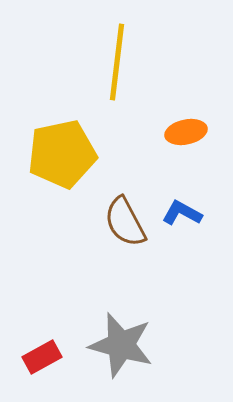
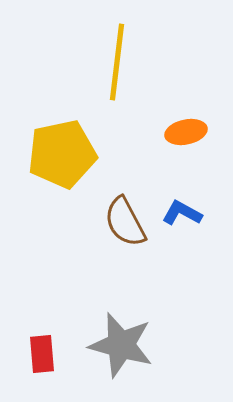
red rectangle: moved 3 px up; rotated 66 degrees counterclockwise
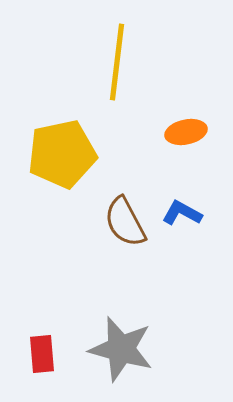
gray star: moved 4 px down
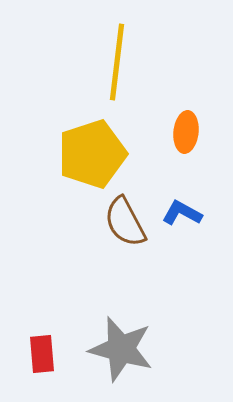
orange ellipse: rotated 72 degrees counterclockwise
yellow pentagon: moved 30 px right; rotated 6 degrees counterclockwise
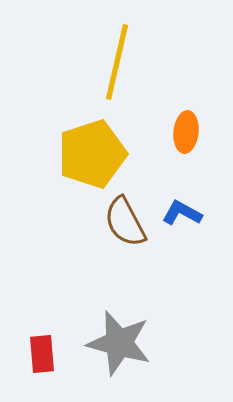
yellow line: rotated 6 degrees clockwise
gray star: moved 2 px left, 6 px up
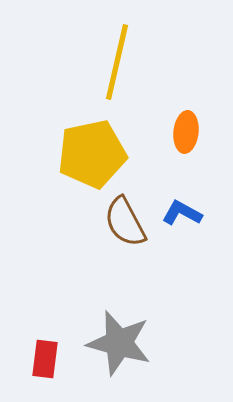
yellow pentagon: rotated 6 degrees clockwise
red rectangle: moved 3 px right, 5 px down; rotated 12 degrees clockwise
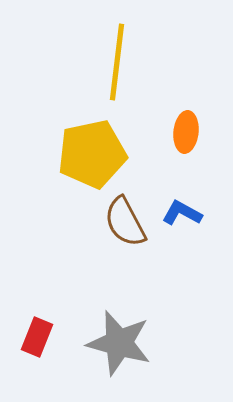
yellow line: rotated 6 degrees counterclockwise
red rectangle: moved 8 px left, 22 px up; rotated 15 degrees clockwise
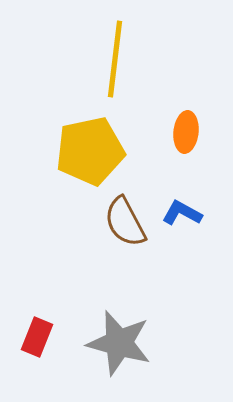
yellow line: moved 2 px left, 3 px up
yellow pentagon: moved 2 px left, 3 px up
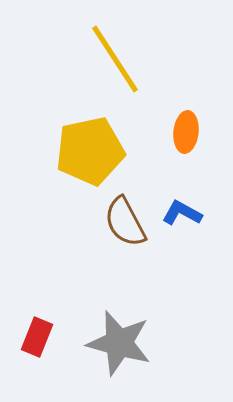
yellow line: rotated 40 degrees counterclockwise
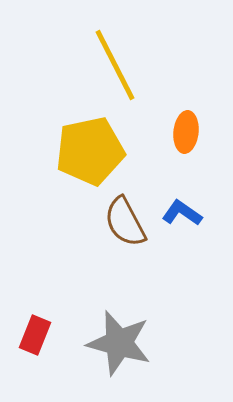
yellow line: moved 6 px down; rotated 6 degrees clockwise
blue L-shape: rotated 6 degrees clockwise
red rectangle: moved 2 px left, 2 px up
